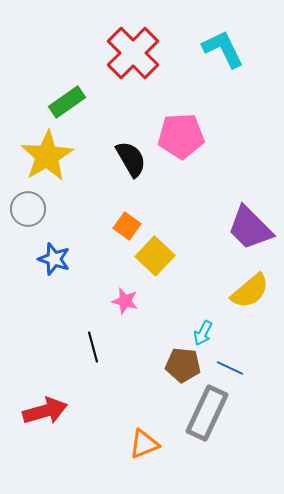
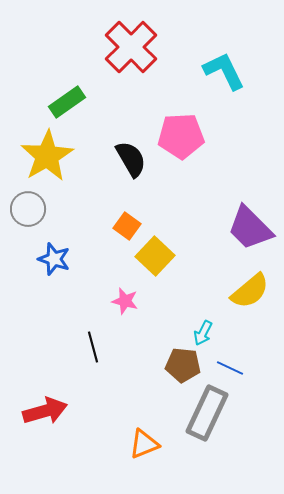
cyan L-shape: moved 1 px right, 22 px down
red cross: moved 2 px left, 6 px up
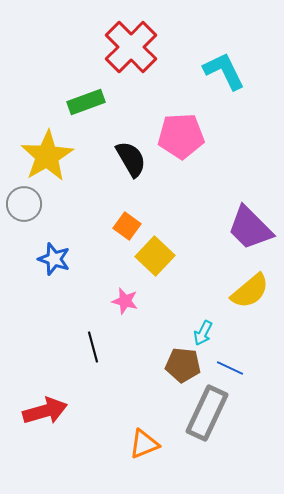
green rectangle: moved 19 px right; rotated 15 degrees clockwise
gray circle: moved 4 px left, 5 px up
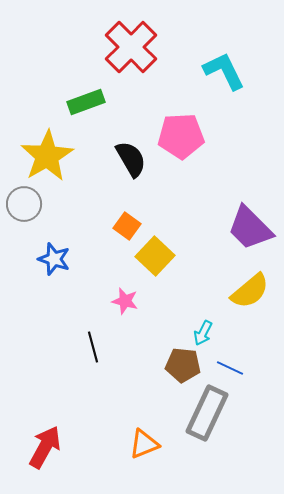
red arrow: moved 36 px down; rotated 45 degrees counterclockwise
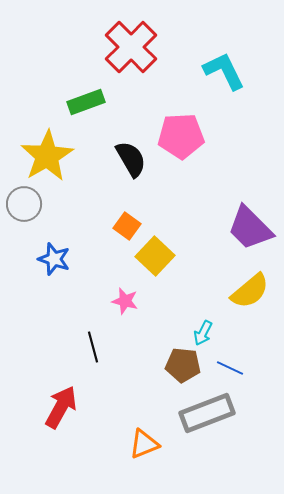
gray rectangle: rotated 44 degrees clockwise
red arrow: moved 16 px right, 40 px up
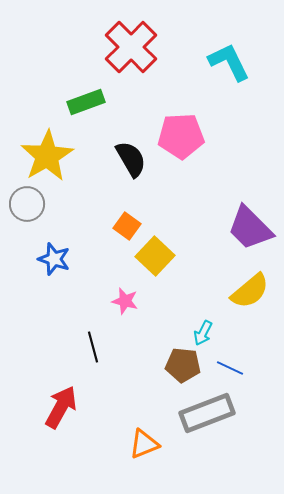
cyan L-shape: moved 5 px right, 9 px up
gray circle: moved 3 px right
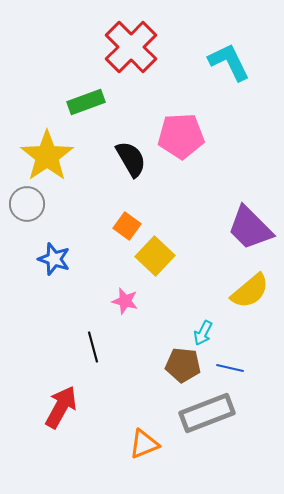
yellow star: rotated 4 degrees counterclockwise
blue line: rotated 12 degrees counterclockwise
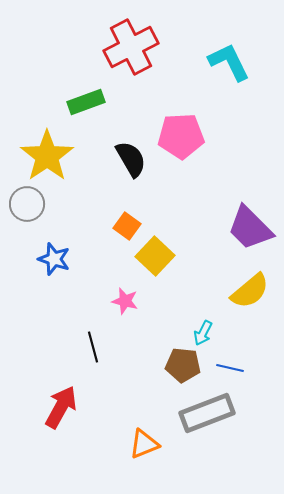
red cross: rotated 18 degrees clockwise
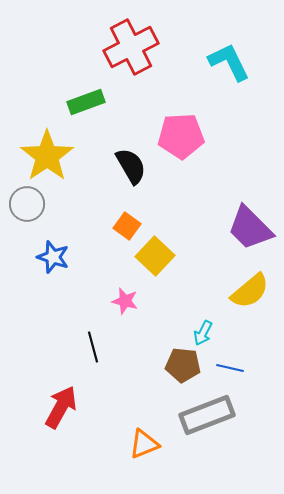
black semicircle: moved 7 px down
blue star: moved 1 px left, 2 px up
gray rectangle: moved 2 px down
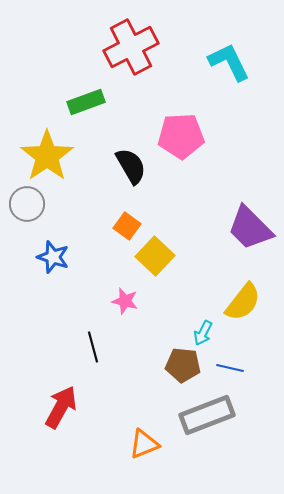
yellow semicircle: moved 7 px left, 11 px down; rotated 12 degrees counterclockwise
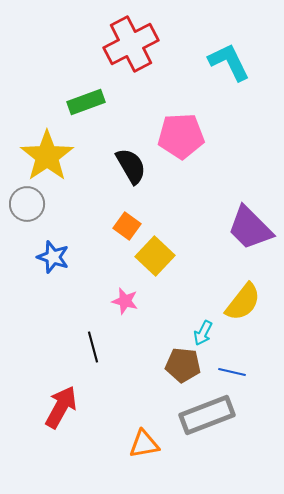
red cross: moved 3 px up
blue line: moved 2 px right, 4 px down
orange triangle: rotated 12 degrees clockwise
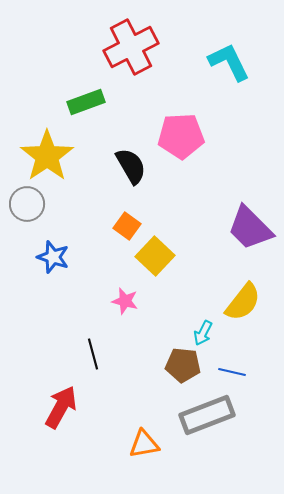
red cross: moved 3 px down
black line: moved 7 px down
